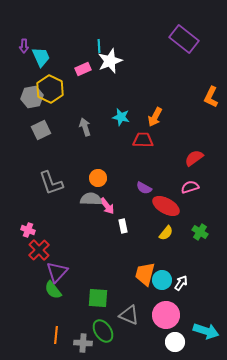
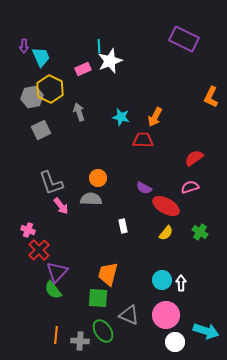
purple rectangle: rotated 12 degrees counterclockwise
gray arrow: moved 6 px left, 15 px up
pink arrow: moved 46 px left
orange trapezoid: moved 37 px left
white arrow: rotated 35 degrees counterclockwise
gray cross: moved 3 px left, 2 px up
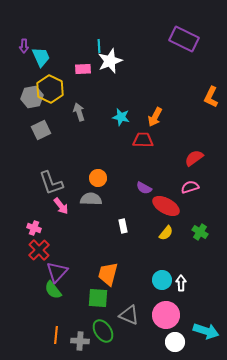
pink rectangle: rotated 21 degrees clockwise
pink cross: moved 6 px right, 2 px up
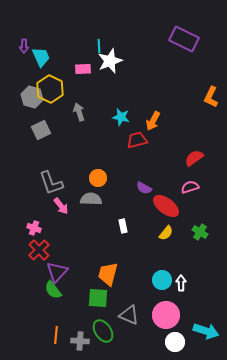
gray hexagon: rotated 25 degrees clockwise
orange arrow: moved 2 px left, 4 px down
red trapezoid: moved 6 px left; rotated 15 degrees counterclockwise
red ellipse: rotated 8 degrees clockwise
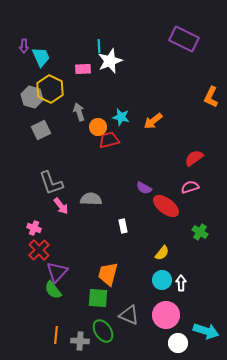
orange arrow: rotated 24 degrees clockwise
red trapezoid: moved 28 px left
orange circle: moved 51 px up
yellow semicircle: moved 4 px left, 20 px down
white circle: moved 3 px right, 1 px down
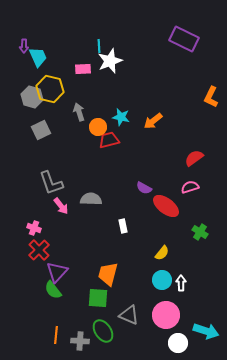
cyan trapezoid: moved 3 px left
yellow hexagon: rotated 12 degrees counterclockwise
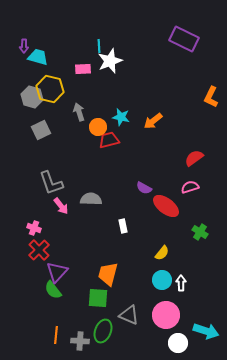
cyan trapezoid: rotated 50 degrees counterclockwise
green ellipse: rotated 55 degrees clockwise
